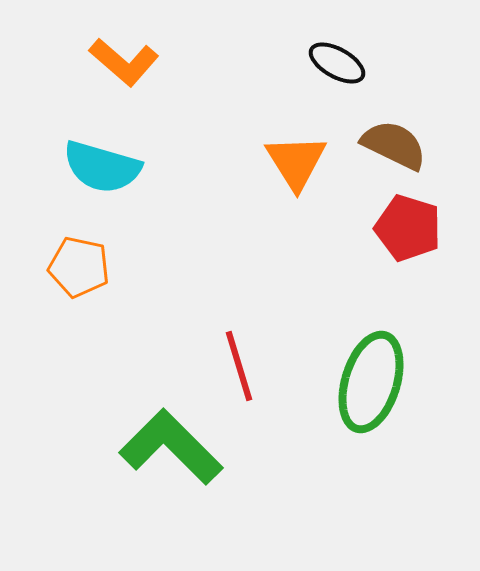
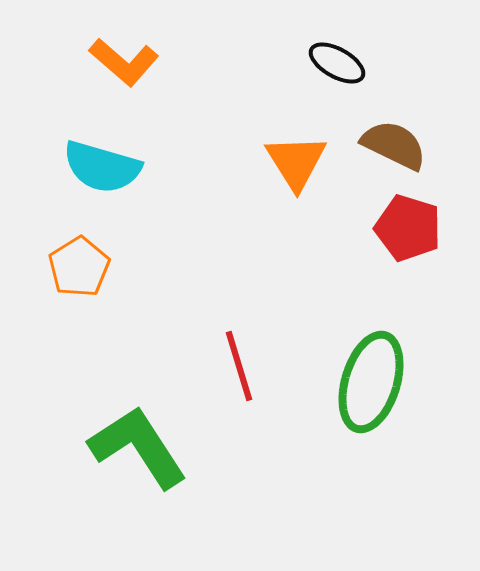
orange pentagon: rotated 28 degrees clockwise
green L-shape: moved 33 px left; rotated 12 degrees clockwise
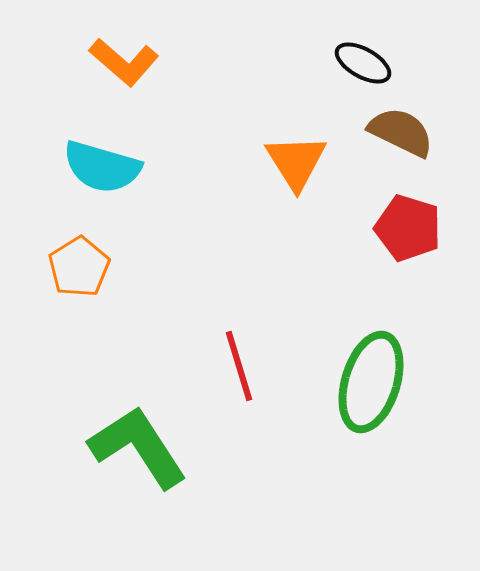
black ellipse: moved 26 px right
brown semicircle: moved 7 px right, 13 px up
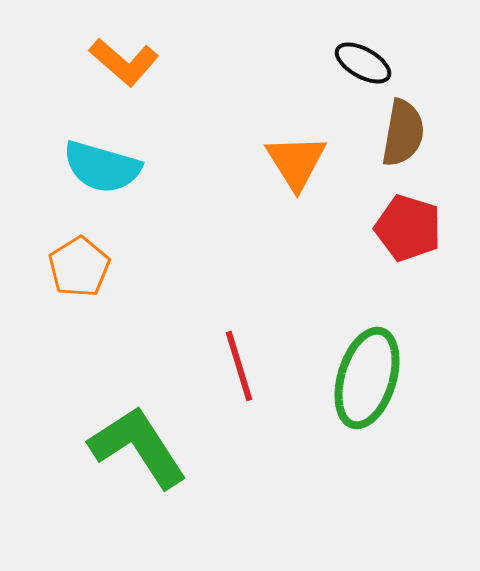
brown semicircle: moved 2 px right, 1 px down; rotated 74 degrees clockwise
green ellipse: moved 4 px left, 4 px up
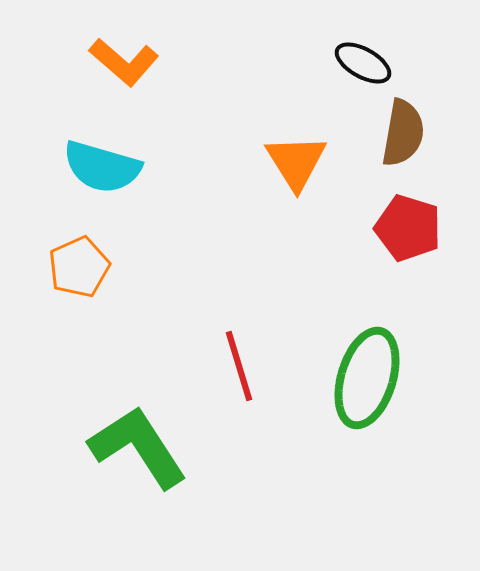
orange pentagon: rotated 8 degrees clockwise
